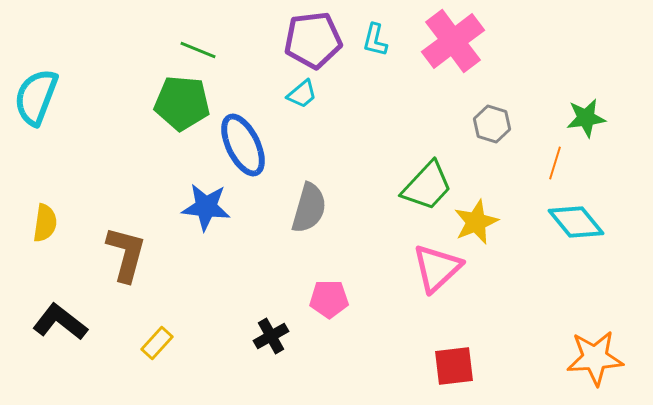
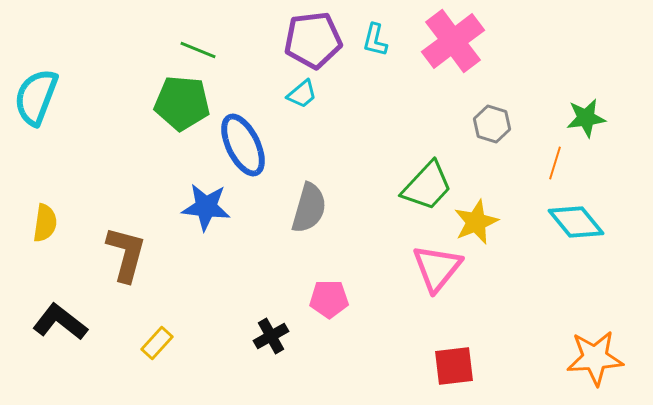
pink triangle: rotated 8 degrees counterclockwise
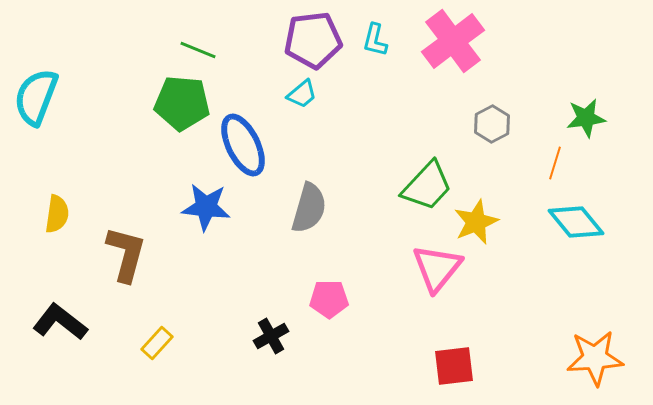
gray hexagon: rotated 15 degrees clockwise
yellow semicircle: moved 12 px right, 9 px up
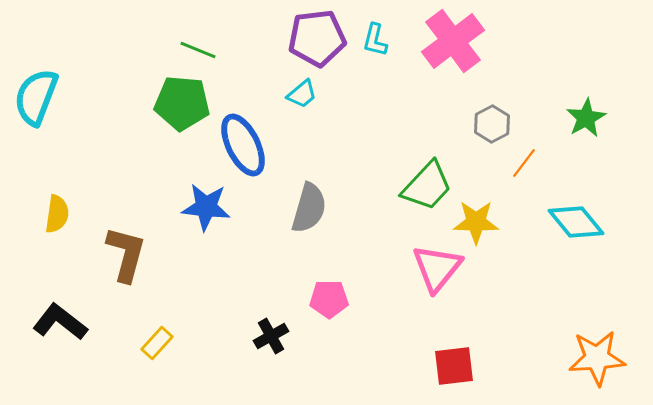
purple pentagon: moved 4 px right, 2 px up
green star: rotated 21 degrees counterclockwise
orange line: moved 31 px left; rotated 20 degrees clockwise
yellow star: rotated 24 degrees clockwise
orange star: moved 2 px right
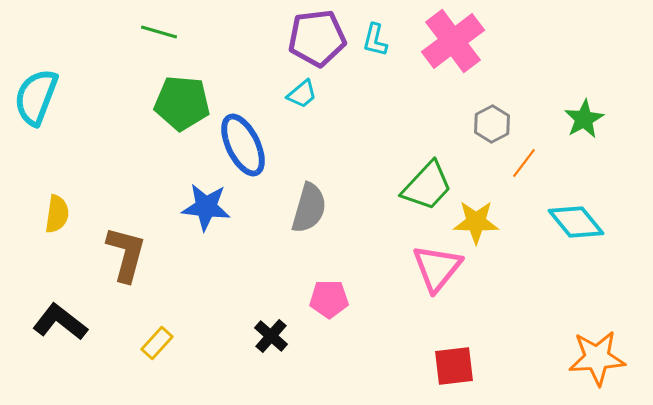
green line: moved 39 px left, 18 px up; rotated 6 degrees counterclockwise
green star: moved 2 px left, 1 px down
black cross: rotated 20 degrees counterclockwise
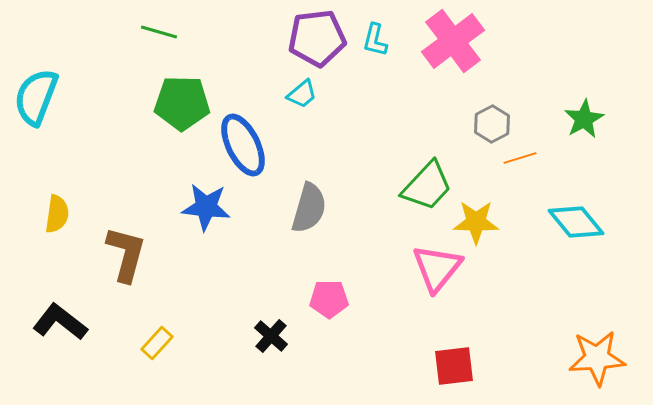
green pentagon: rotated 4 degrees counterclockwise
orange line: moved 4 px left, 5 px up; rotated 36 degrees clockwise
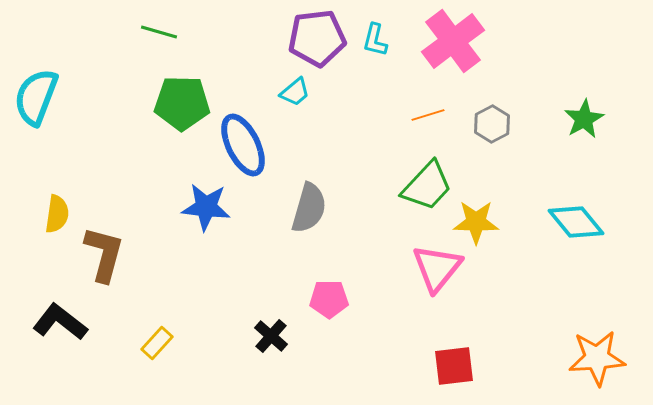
cyan trapezoid: moved 7 px left, 2 px up
orange line: moved 92 px left, 43 px up
brown L-shape: moved 22 px left
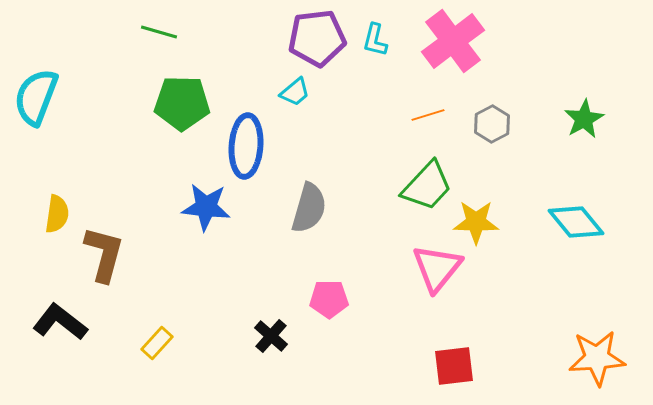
blue ellipse: moved 3 px right, 1 px down; rotated 30 degrees clockwise
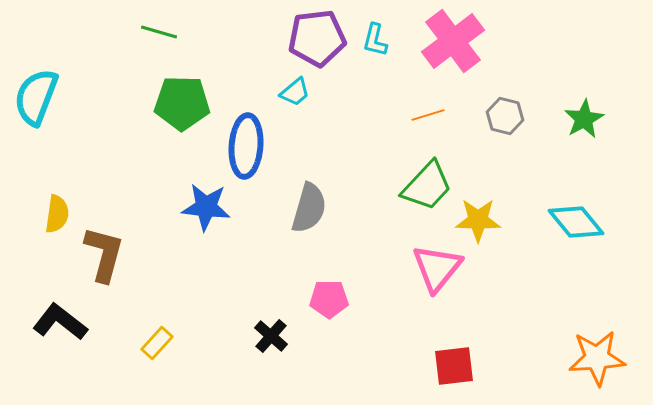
gray hexagon: moved 13 px right, 8 px up; rotated 18 degrees counterclockwise
yellow star: moved 2 px right, 2 px up
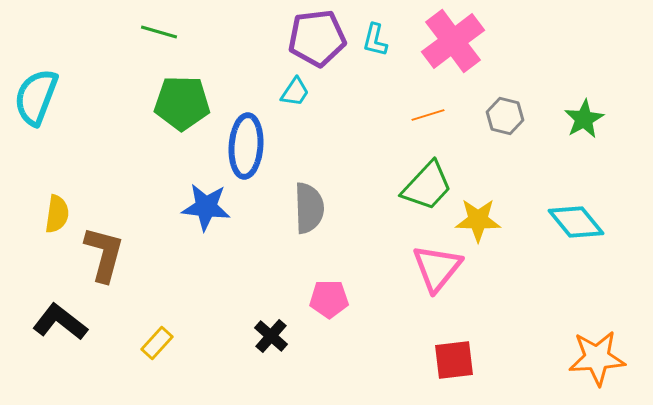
cyan trapezoid: rotated 16 degrees counterclockwise
gray semicircle: rotated 18 degrees counterclockwise
red square: moved 6 px up
